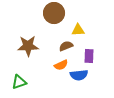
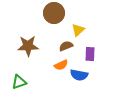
yellow triangle: rotated 40 degrees counterclockwise
purple rectangle: moved 1 px right, 2 px up
blue semicircle: rotated 18 degrees clockwise
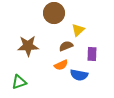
purple rectangle: moved 2 px right
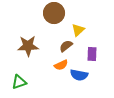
brown semicircle: rotated 16 degrees counterclockwise
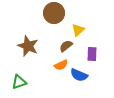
brown star: rotated 25 degrees clockwise
blue semicircle: rotated 12 degrees clockwise
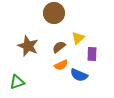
yellow triangle: moved 8 px down
brown semicircle: moved 7 px left, 1 px down
green triangle: moved 2 px left
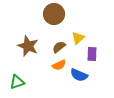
brown circle: moved 1 px down
orange semicircle: moved 2 px left
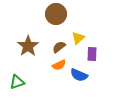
brown circle: moved 2 px right
brown star: rotated 15 degrees clockwise
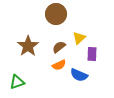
yellow triangle: moved 1 px right
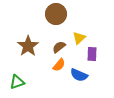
orange semicircle: rotated 24 degrees counterclockwise
